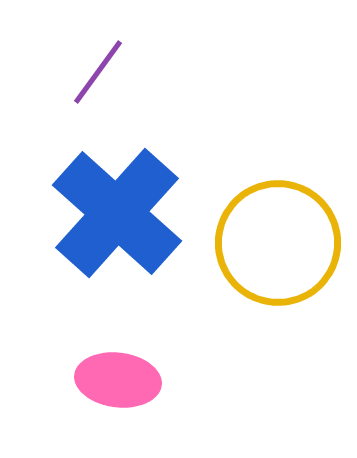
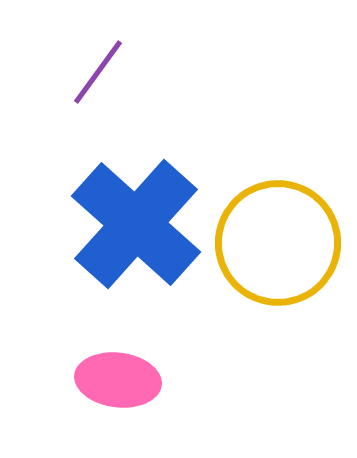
blue cross: moved 19 px right, 11 px down
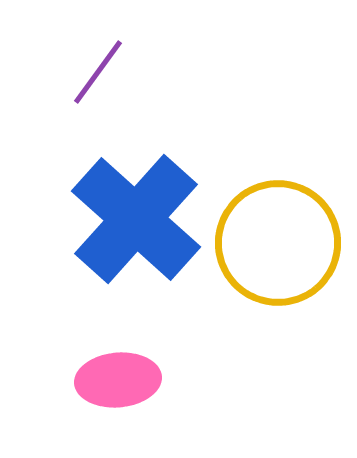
blue cross: moved 5 px up
pink ellipse: rotated 12 degrees counterclockwise
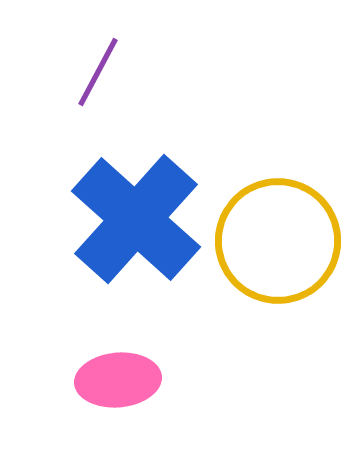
purple line: rotated 8 degrees counterclockwise
yellow circle: moved 2 px up
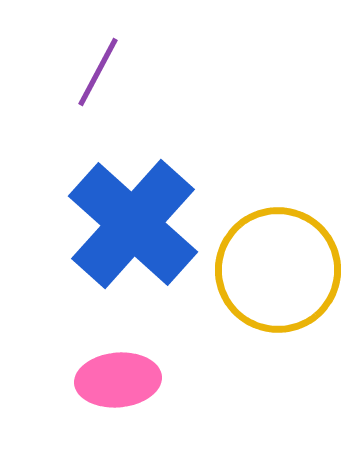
blue cross: moved 3 px left, 5 px down
yellow circle: moved 29 px down
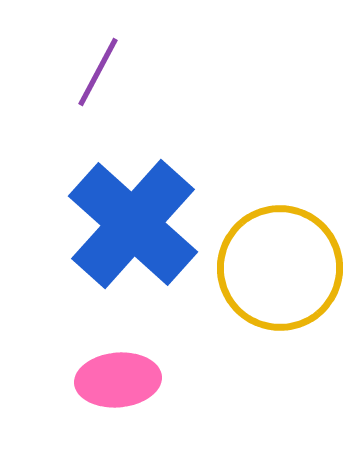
yellow circle: moved 2 px right, 2 px up
